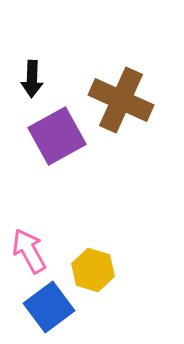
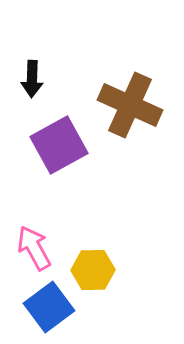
brown cross: moved 9 px right, 5 px down
purple square: moved 2 px right, 9 px down
pink arrow: moved 5 px right, 3 px up
yellow hexagon: rotated 18 degrees counterclockwise
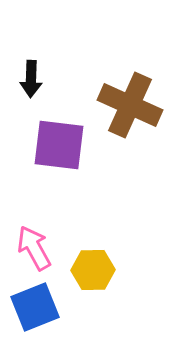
black arrow: moved 1 px left
purple square: rotated 36 degrees clockwise
blue square: moved 14 px left; rotated 15 degrees clockwise
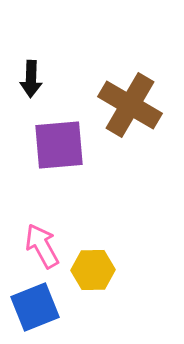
brown cross: rotated 6 degrees clockwise
purple square: rotated 12 degrees counterclockwise
pink arrow: moved 8 px right, 2 px up
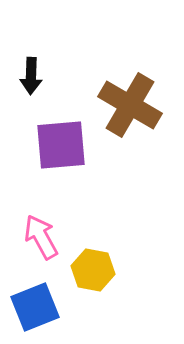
black arrow: moved 3 px up
purple square: moved 2 px right
pink arrow: moved 1 px left, 9 px up
yellow hexagon: rotated 12 degrees clockwise
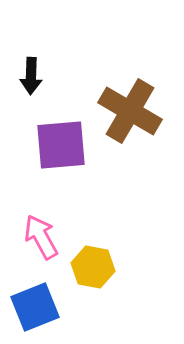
brown cross: moved 6 px down
yellow hexagon: moved 3 px up
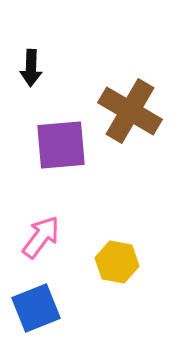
black arrow: moved 8 px up
pink arrow: rotated 66 degrees clockwise
yellow hexagon: moved 24 px right, 5 px up
blue square: moved 1 px right, 1 px down
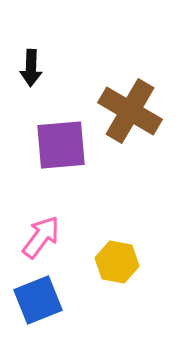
blue square: moved 2 px right, 8 px up
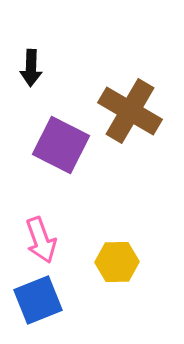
purple square: rotated 32 degrees clockwise
pink arrow: moved 3 px down; rotated 123 degrees clockwise
yellow hexagon: rotated 12 degrees counterclockwise
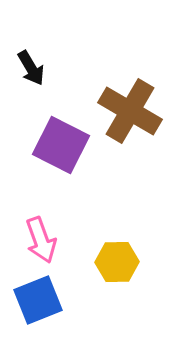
black arrow: rotated 33 degrees counterclockwise
